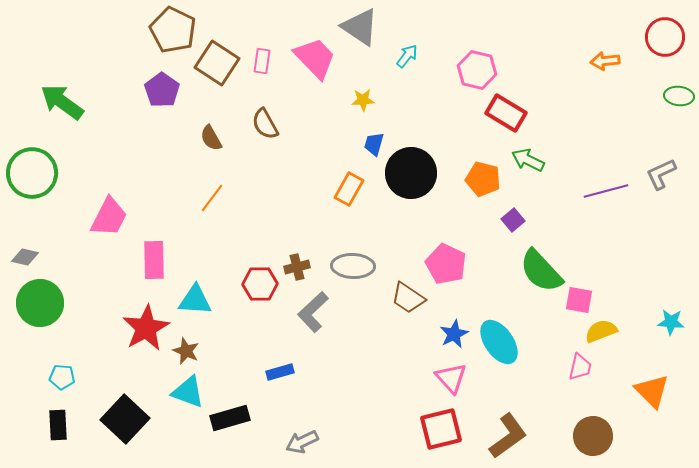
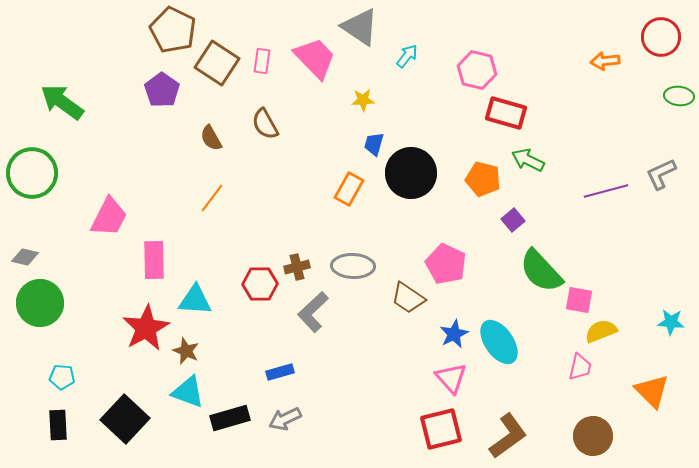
red circle at (665, 37): moved 4 px left
red rectangle at (506, 113): rotated 15 degrees counterclockwise
gray arrow at (302, 442): moved 17 px left, 23 px up
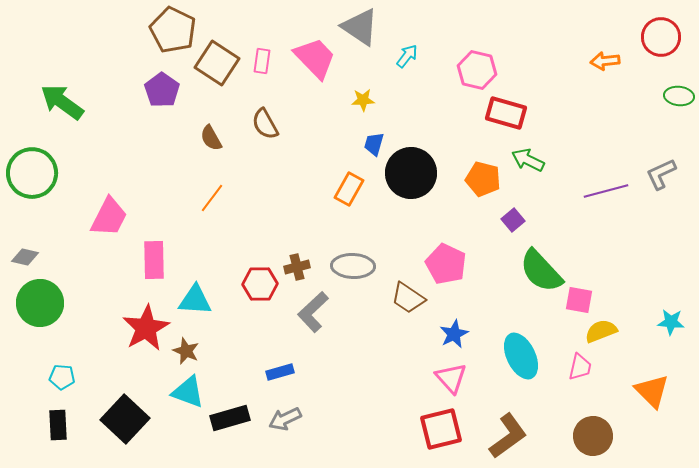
cyan ellipse at (499, 342): moved 22 px right, 14 px down; rotated 9 degrees clockwise
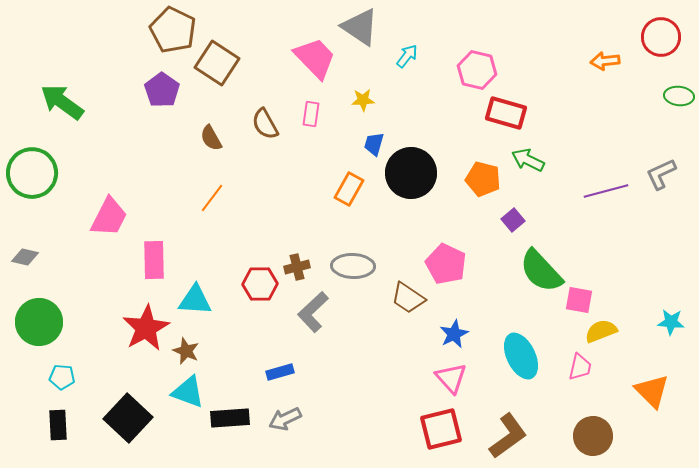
pink rectangle at (262, 61): moved 49 px right, 53 px down
green circle at (40, 303): moved 1 px left, 19 px down
black rectangle at (230, 418): rotated 12 degrees clockwise
black square at (125, 419): moved 3 px right, 1 px up
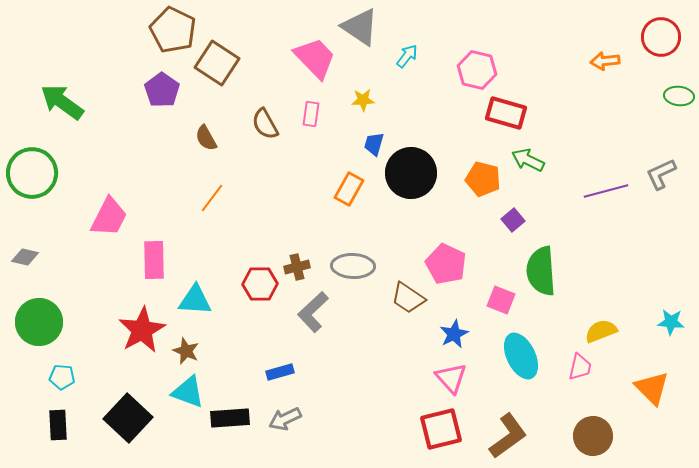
brown semicircle at (211, 138): moved 5 px left
green semicircle at (541, 271): rotated 39 degrees clockwise
pink square at (579, 300): moved 78 px left; rotated 12 degrees clockwise
red star at (146, 328): moved 4 px left, 2 px down
orange triangle at (652, 391): moved 3 px up
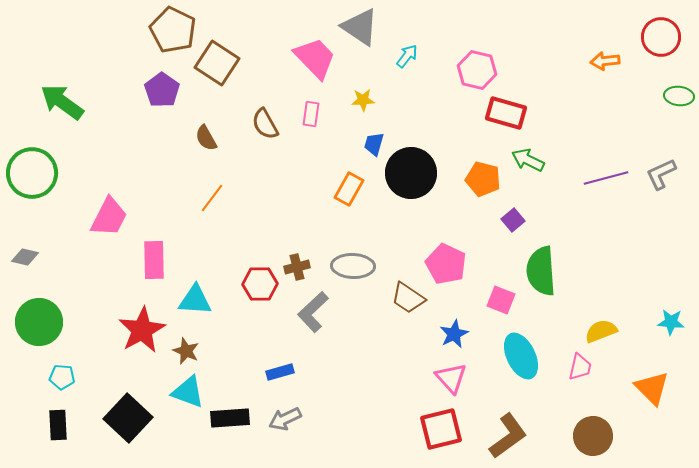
purple line at (606, 191): moved 13 px up
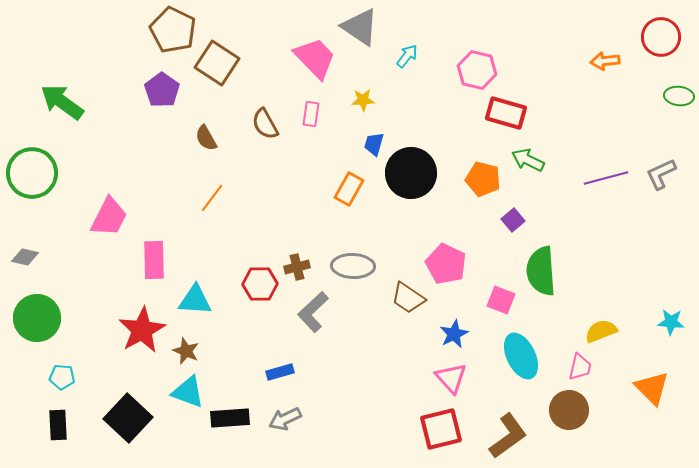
green circle at (39, 322): moved 2 px left, 4 px up
brown circle at (593, 436): moved 24 px left, 26 px up
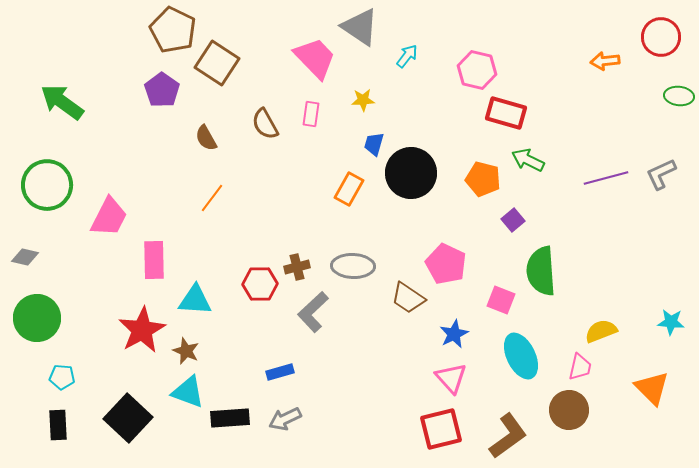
green circle at (32, 173): moved 15 px right, 12 px down
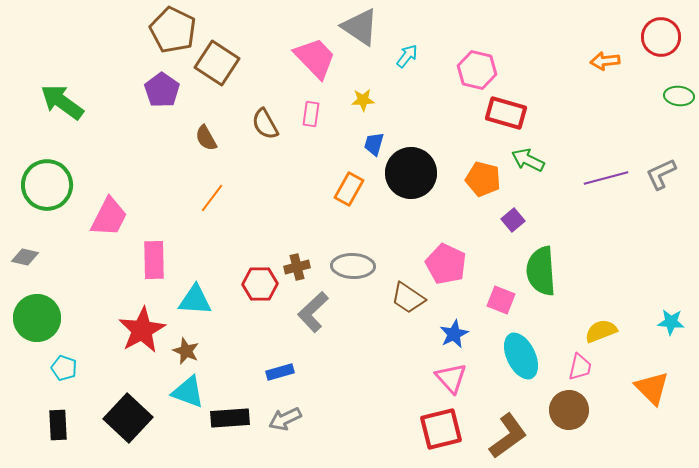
cyan pentagon at (62, 377): moved 2 px right, 9 px up; rotated 15 degrees clockwise
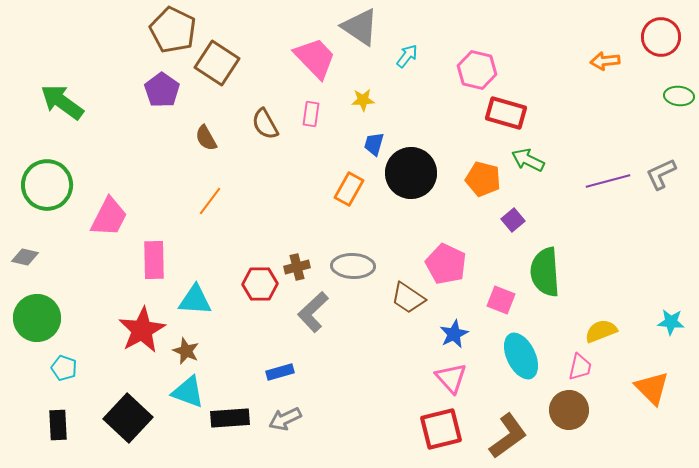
purple line at (606, 178): moved 2 px right, 3 px down
orange line at (212, 198): moved 2 px left, 3 px down
green semicircle at (541, 271): moved 4 px right, 1 px down
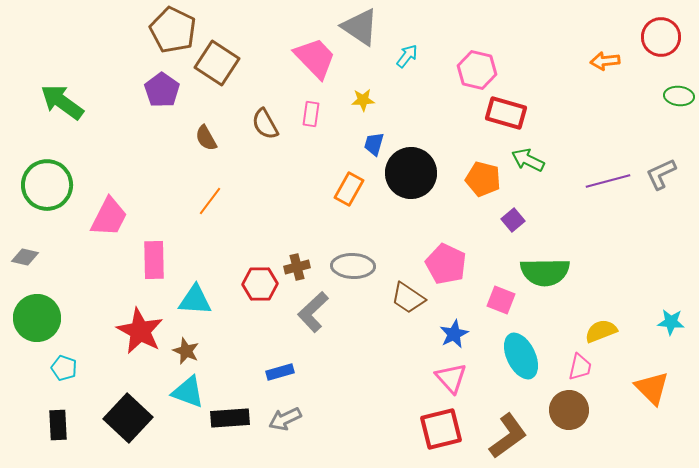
green semicircle at (545, 272): rotated 87 degrees counterclockwise
red star at (142, 330): moved 2 px left, 1 px down; rotated 15 degrees counterclockwise
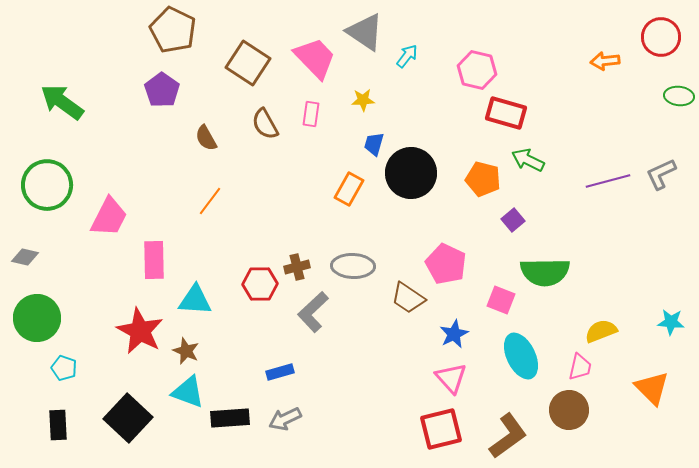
gray triangle at (360, 27): moved 5 px right, 5 px down
brown square at (217, 63): moved 31 px right
